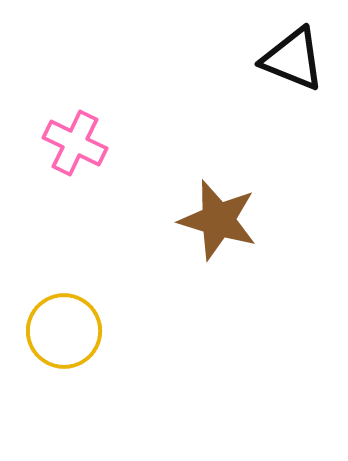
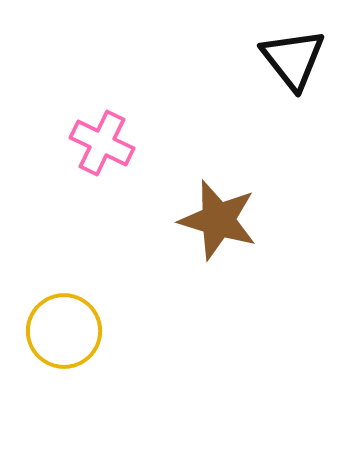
black triangle: rotated 30 degrees clockwise
pink cross: moved 27 px right
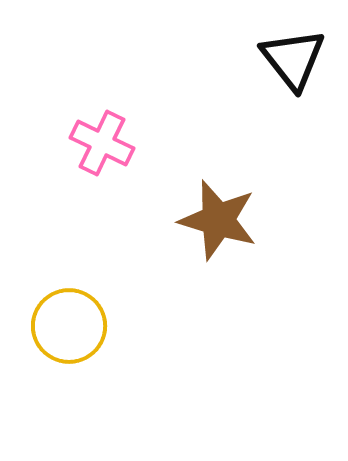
yellow circle: moved 5 px right, 5 px up
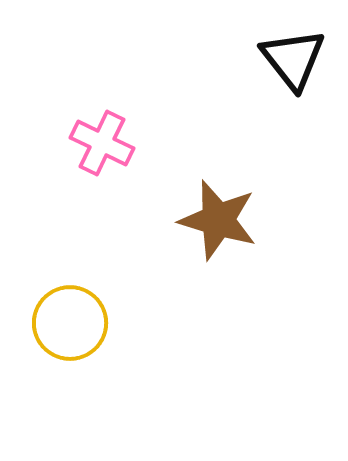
yellow circle: moved 1 px right, 3 px up
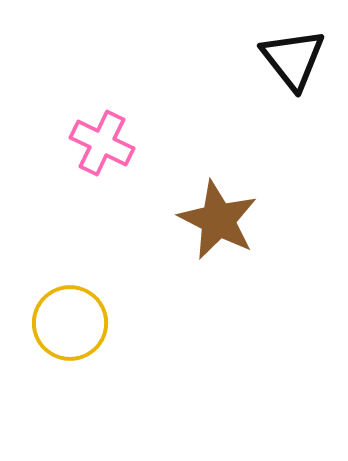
brown star: rotated 10 degrees clockwise
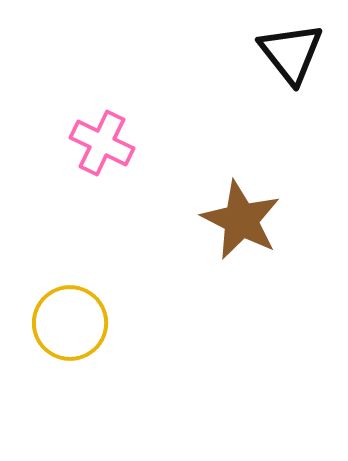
black triangle: moved 2 px left, 6 px up
brown star: moved 23 px right
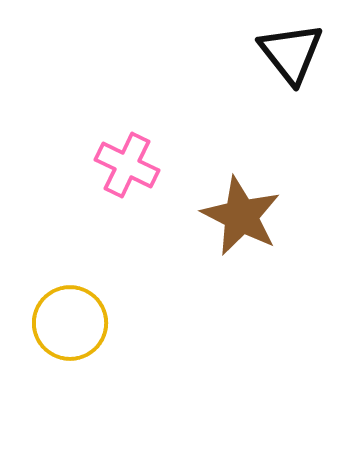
pink cross: moved 25 px right, 22 px down
brown star: moved 4 px up
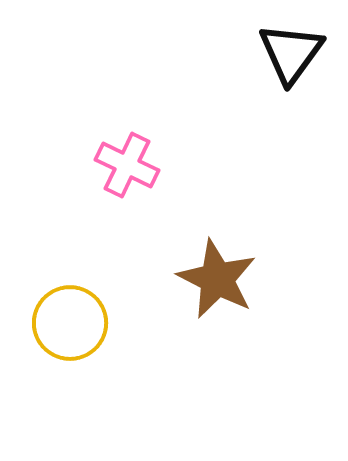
black triangle: rotated 14 degrees clockwise
brown star: moved 24 px left, 63 px down
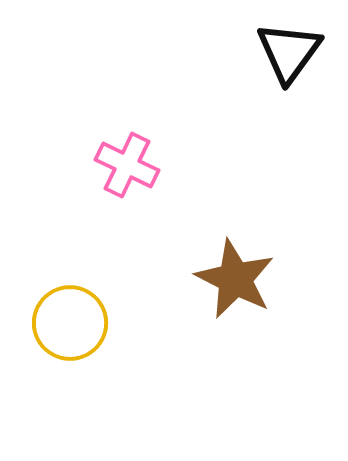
black triangle: moved 2 px left, 1 px up
brown star: moved 18 px right
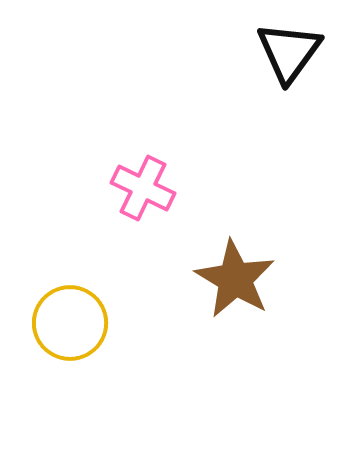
pink cross: moved 16 px right, 23 px down
brown star: rotated 4 degrees clockwise
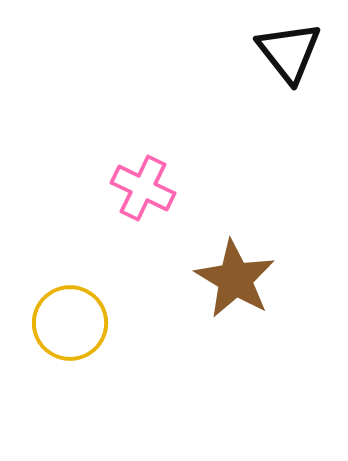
black triangle: rotated 14 degrees counterclockwise
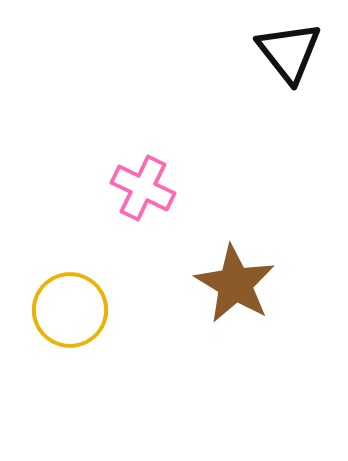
brown star: moved 5 px down
yellow circle: moved 13 px up
